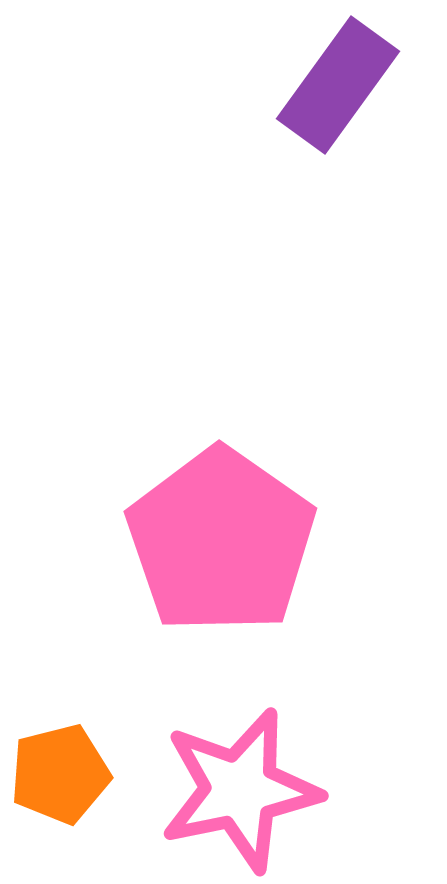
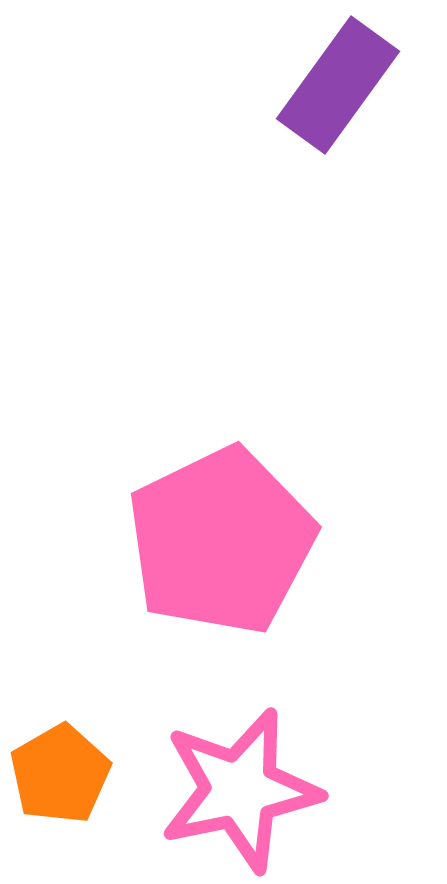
pink pentagon: rotated 11 degrees clockwise
orange pentagon: rotated 16 degrees counterclockwise
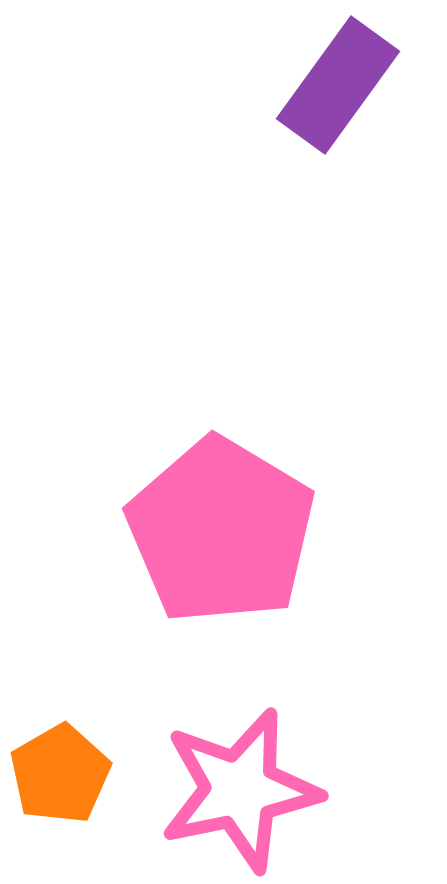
pink pentagon: moved 10 px up; rotated 15 degrees counterclockwise
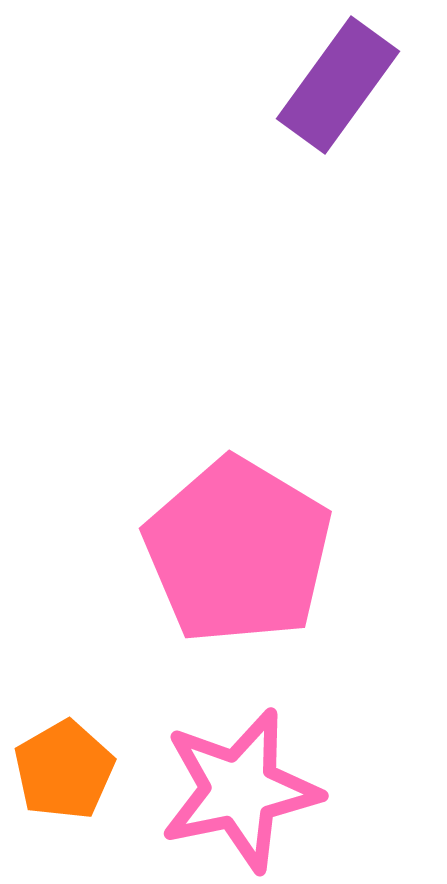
pink pentagon: moved 17 px right, 20 px down
orange pentagon: moved 4 px right, 4 px up
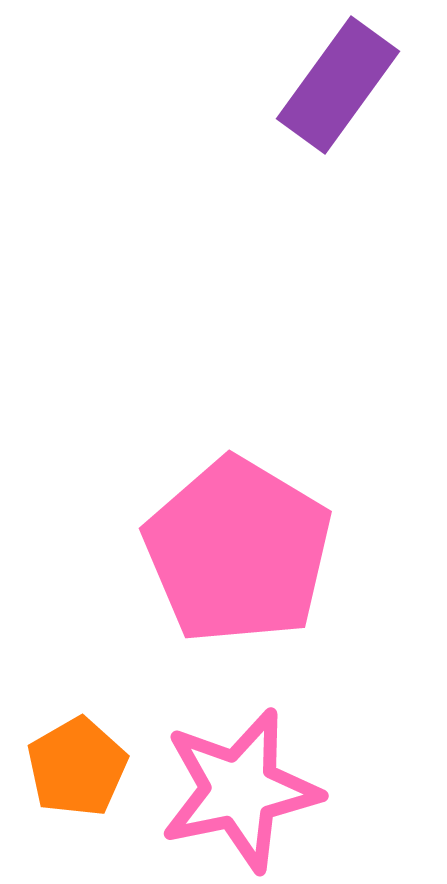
orange pentagon: moved 13 px right, 3 px up
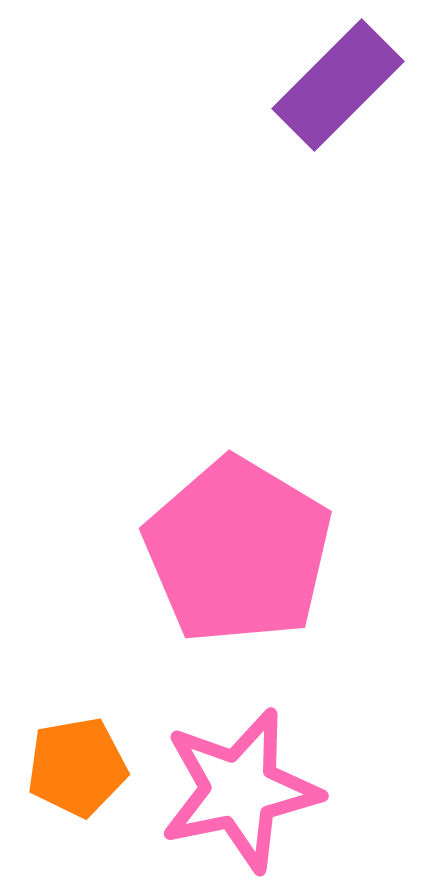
purple rectangle: rotated 9 degrees clockwise
orange pentagon: rotated 20 degrees clockwise
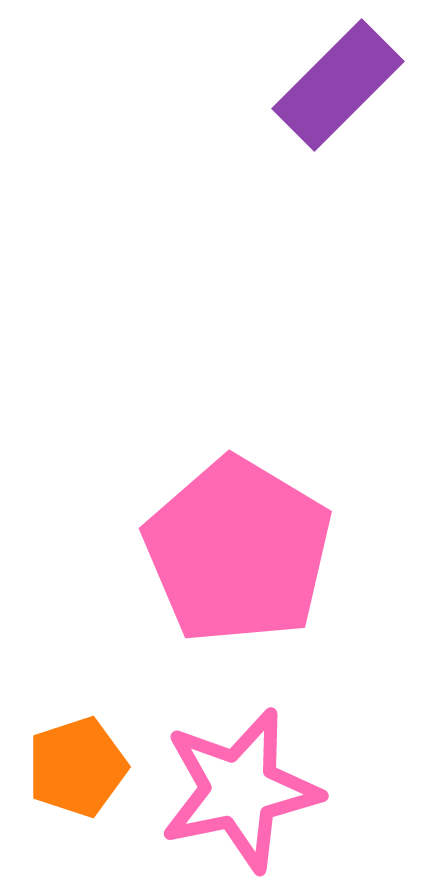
orange pentagon: rotated 8 degrees counterclockwise
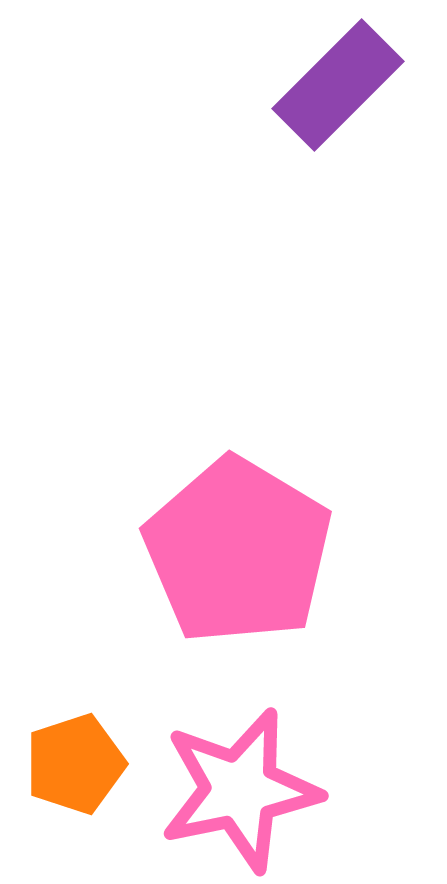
orange pentagon: moved 2 px left, 3 px up
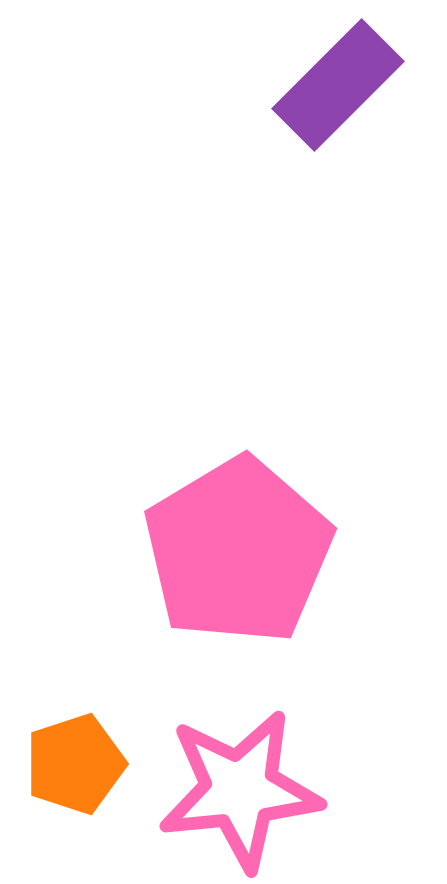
pink pentagon: rotated 10 degrees clockwise
pink star: rotated 6 degrees clockwise
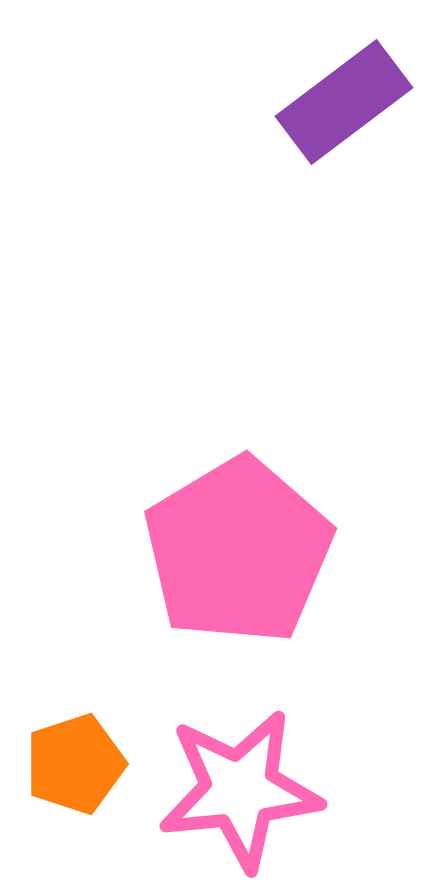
purple rectangle: moved 6 px right, 17 px down; rotated 8 degrees clockwise
